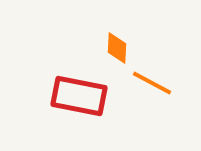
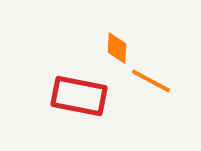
orange line: moved 1 px left, 2 px up
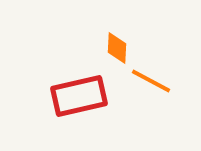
red rectangle: rotated 24 degrees counterclockwise
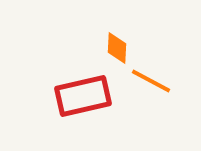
red rectangle: moved 4 px right
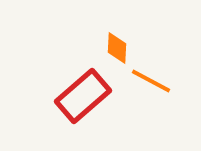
red rectangle: rotated 28 degrees counterclockwise
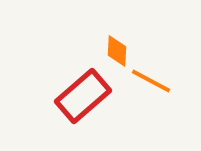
orange diamond: moved 3 px down
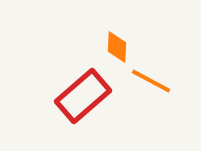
orange diamond: moved 4 px up
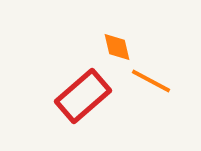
orange diamond: rotated 16 degrees counterclockwise
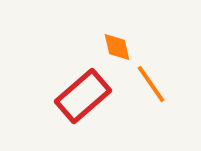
orange line: moved 3 px down; rotated 27 degrees clockwise
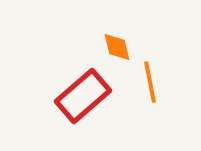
orange line: moved 1 px left, 2 px up; rotated 24 degrees clockwise
